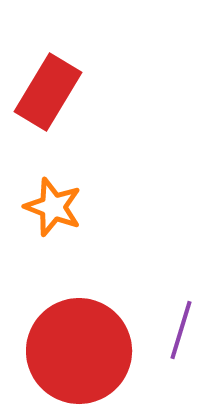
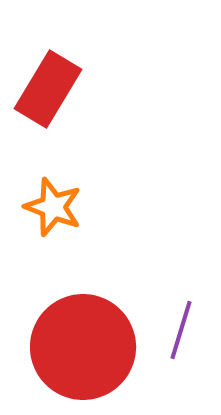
red rectangle: moved 3 px up
red circle: moved 4 px right, 4 px up
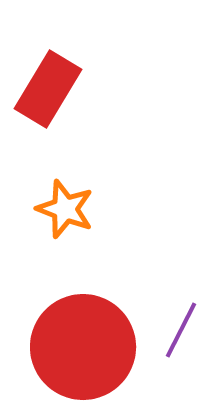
orange star: moved 12 px right, 2 px down
purple line: rotated 10 degrees clockwise
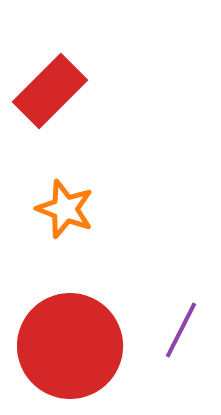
red rectangle: moved 2 px right, 2 px down; rotated 14 degrees clockwise
red circle: moved 13 px left, 1 px up
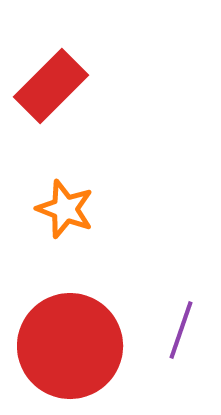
red rectangle: moved 1 px right, 5 px up
purple line: rotated 8 degrees counterclockwise
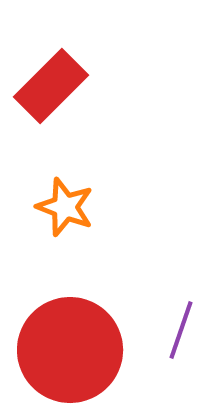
orange star: moved 2 px up
red circle: moved 4 px down
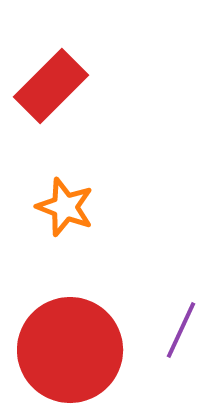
purple line: rotated 6 degrees clockwise
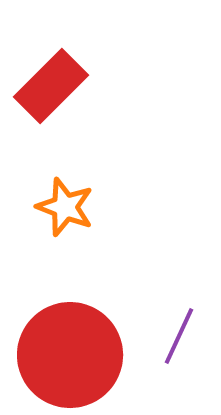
purple line: moved 2 px left, 6 px down
red circle: moved 5 px down
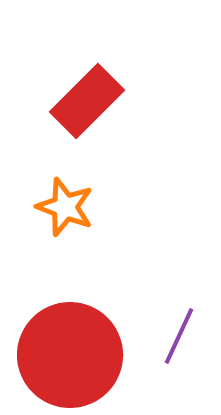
red rectangle: moved 36 px right, 15 px down
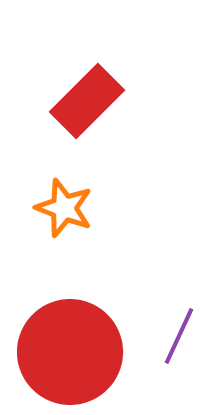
orange star: moved 1 px left, 1 px down
red circle: moved 3 px up
